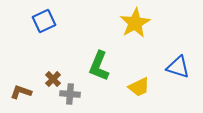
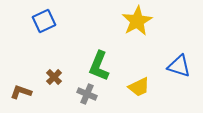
yellow star: moved 2 px right, 2 px up
blue triangle: moved 1 px right, 1 px up
brown cross: moved 1 px right, 2 px up
gray cross: moved 17 px right; rotated 18 degrees clockwise
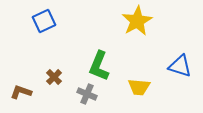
blue triangle: moved 1 px right
yellow trapezoid: rotated 30 degrees clockwise
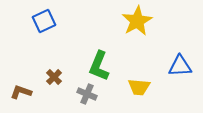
blue triangle: rotated 20 degrees counterclockwise
